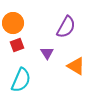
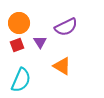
orange circle: moved 6 px right
purple semicircle: rotated 35 degrees clockwise
purple triangle: moved 7 px left, 11 px up
orange triangle: moved 14 px left
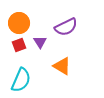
red square: moved 2 px right
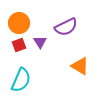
orange triangle: moved 18 px right
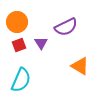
orange circle: moved 2 px left, 1 px up
purple triangle: moved 1 px right, 1 px down
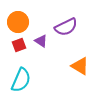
orange circle: moved 1 px right
purple triangle: moved 2 px up; rotated 24 degrees counterclockwise
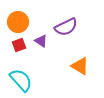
cyan semicircle: rotated 65 degrees counterclockwise
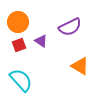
purple semicircle: moved 4 px right
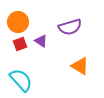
purple semicircle: rotated 10 degrees clockwise
red square: moved 1 px right, 1 px up
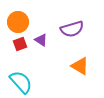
purple semicircle: moved 2 px right, 2 px down
purple triangle: moved 1 px up
cyan semicircle: moved 2 px down
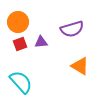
purple triangle: moved 2 px down; rotated 40 degrees counterclockwise
